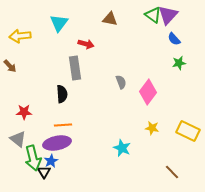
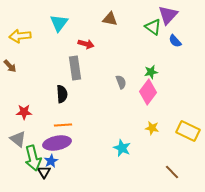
green triangle: moved 12 px down
blue semicircle: moved 1 px right, 2 px down
green star: moved 28 px left, 9 px down
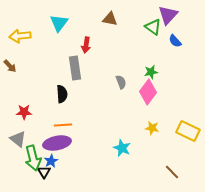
red arrow: moved 1 px down; rotated 84 degrees clockwise
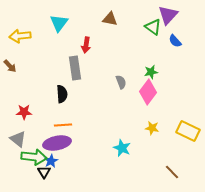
green arrow: moved 1 px right, 1 px up; rotated 70 degrees counterclockwise
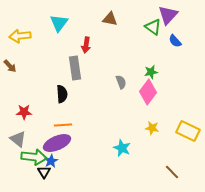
purple ellipse: rotated 12 degrees counterclockwise
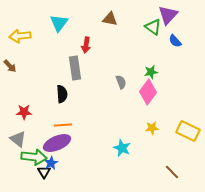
yellow star: rotated 16 degrees counterclockwise
blue star: moved 2 px down
